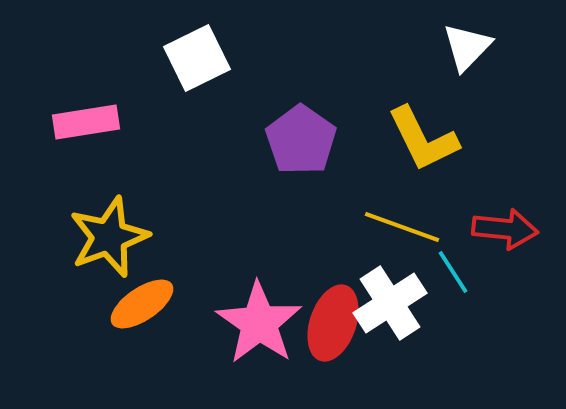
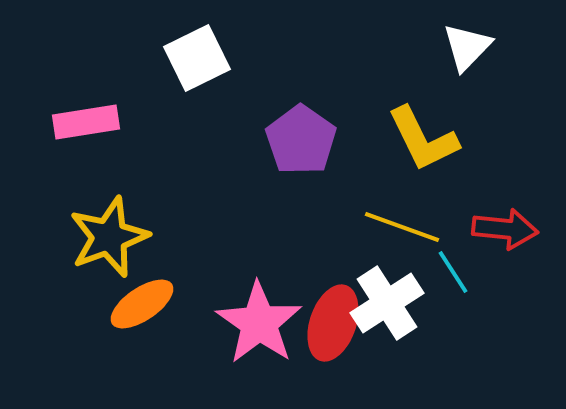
white cross: moved 3 px left
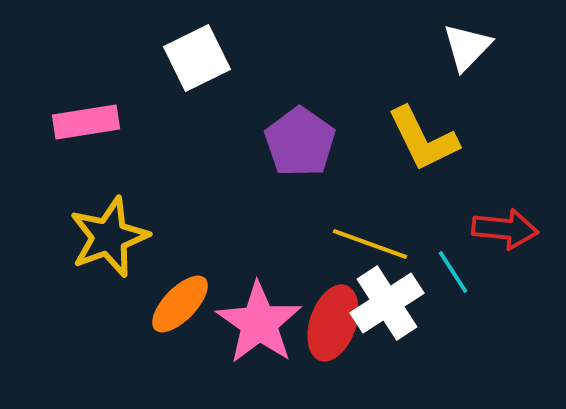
purple pentagon: moved 1 px left, 2 px down
yellow line: moved 32 px left, 17 px down
orange ellipse: moved 38 px right; rotated 12 degrees counterclockwise
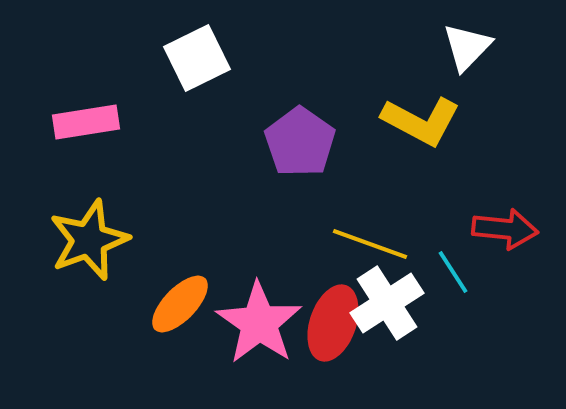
yellow L-shape: moved 2 px left, 18 px up; rotated 36 degrees counterclockwise
yellow star: moved 20 px left, 3 px down
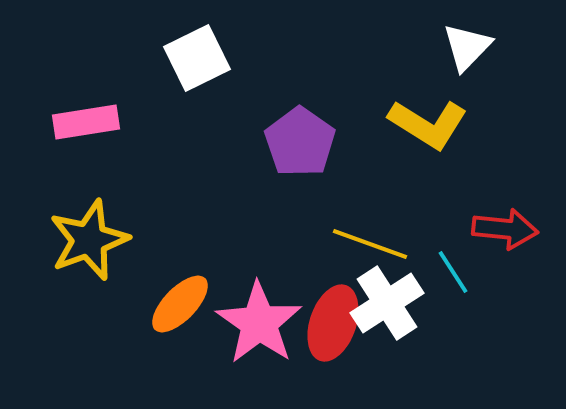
yellow L-shape: moved 7 px right, 3 px down; rotated 4 degrees clockwise
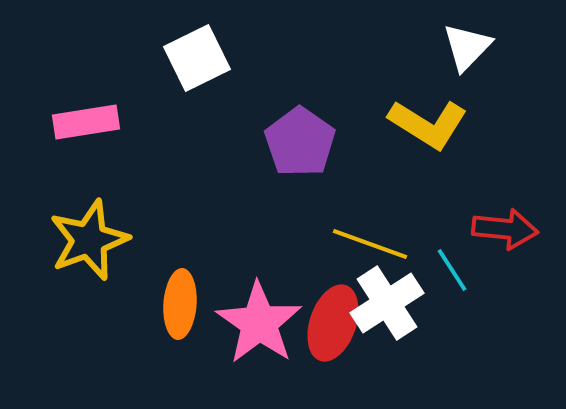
cyan line: moved 1 px left, 2 px up
orange ellipse: rotated 40 degrees counterclockwise
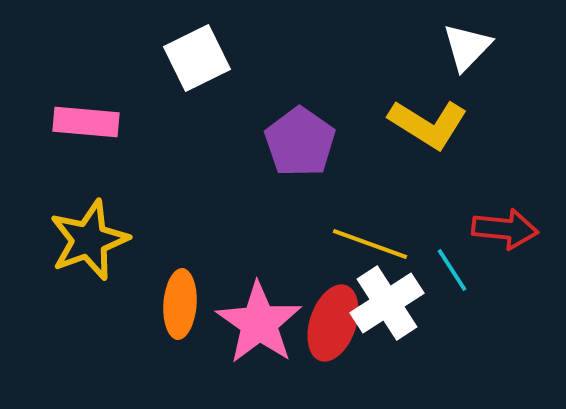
pink rectangle: rotated 14 degrees clockwise
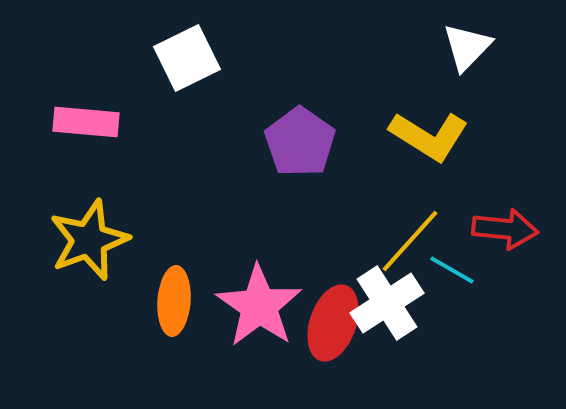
white square: moved 10 px left
yellow L-shape: moved 1 px right, 12 px down
yellow line: moved 40 px right, 3 px up; rotated 68 degrees counterclockwise
cyan line: rotated 27 degrees counterclockwise
orange ellipse: moved 6 px left, 3 px up
pink star: moved 17 px up
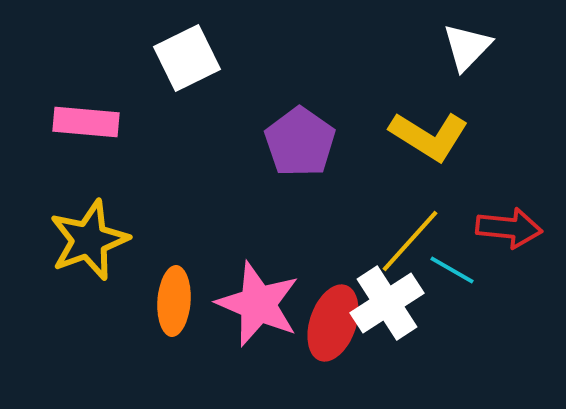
red arrow: moved 4 px right, 1 px up
pink star: moved 1 px left, 2 px up; rotated 12 degrees counterclockwise
